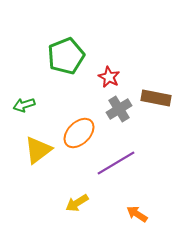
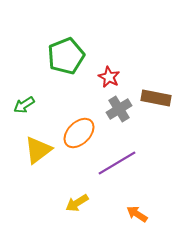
green arrow: rotated 15 degrees counterclockwise
purple line: moved 1 px right
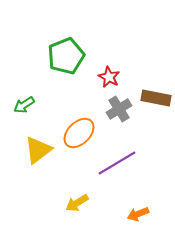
orange arrow: moved 1 px right; rotated 55 degrees counterclockwise
